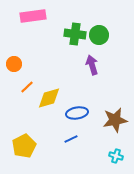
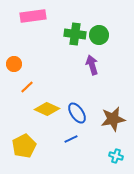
yellow diamond: moved 2 px left, 11 px down; rotated 40 degrees clockwise
blue ellipse: rotated 65 degrees clockwise
brown star: moved 2 px left, 1 px up
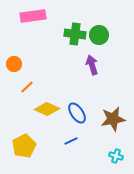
blue line: moved 2 px down
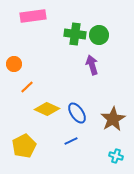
brown star: rotated 20 degrees counterclockwise
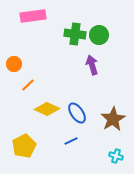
orange line: moved 1 px right, 2 px up
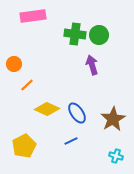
orange line: moved 1 px left
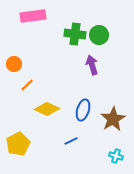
blue ellipse: moved 6 px right, 3 px up; rotated 50 degrees clockwise
yellow pentagon: moved 6 px left, 2 px up
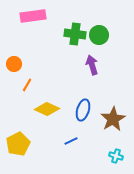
orange line: rotated 16 degrees counterclockwise
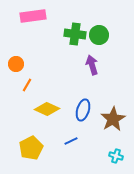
orange circle: moved 2 px right
yellow pentagon: moved 13 px right, 4 px down
